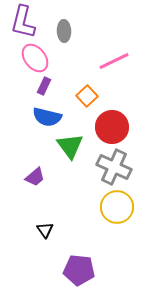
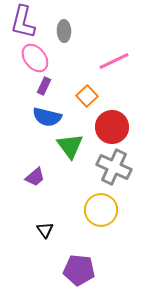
yellow circle: moved 16 px left, 3 px down
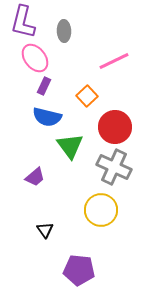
red circle: moved 3 px right
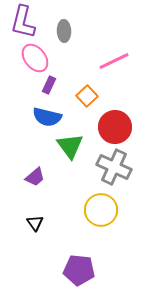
purple rectangle: moved 5 px right, 1 px up
black triangle: moved 10 px left, 7 px up
